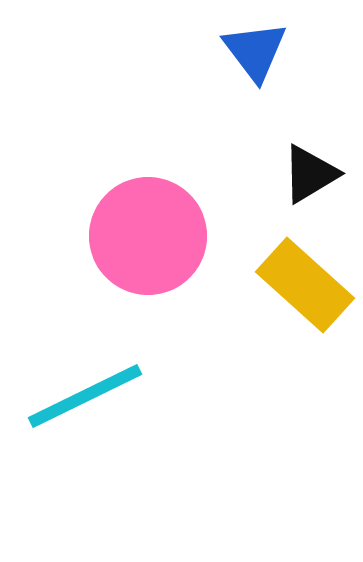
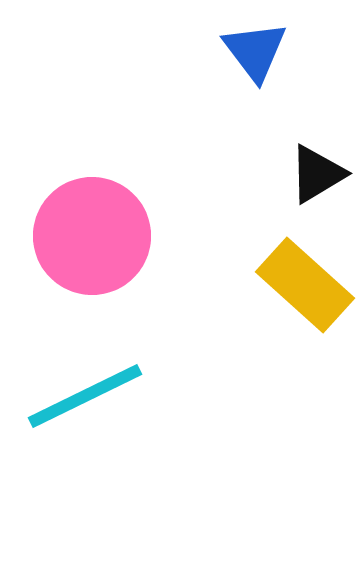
black triangle: moved 7 px right
pink circle: moved 56 px left
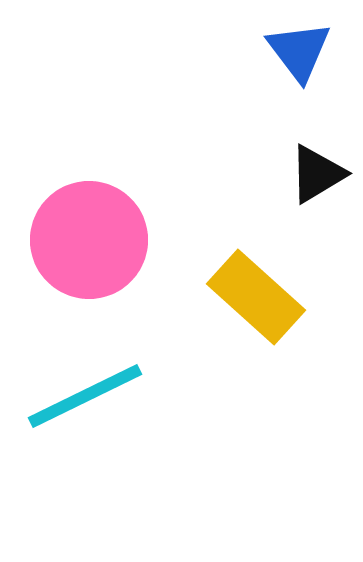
blue triangle: moved 44 px right
pink circle: moved 3 px left, 4 px down
yellow rectangle: moved 49 px left, 12 px down
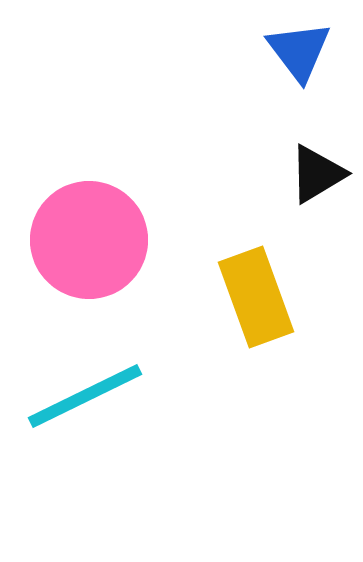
yellow rectangle: rotated 28 degrees clockwise
